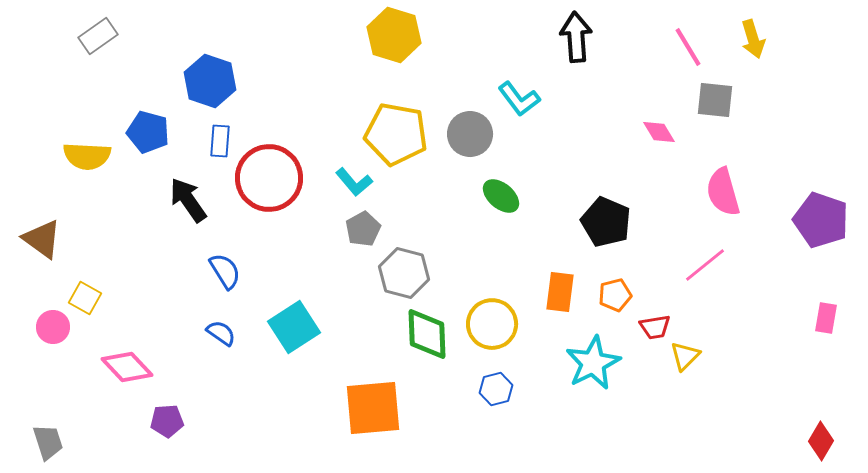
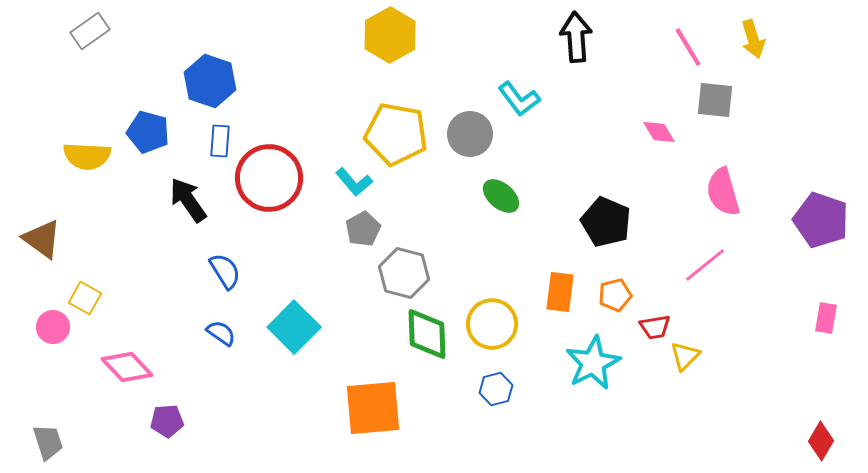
yellow hexagon at (394, 35): moved 4 px left; rotated 14 degrees clockwise
gray rectangle at (98, 36): moved 8 px left, 5 px up
cyan square at (294, 327): rotated 12 degrees counterclockwise
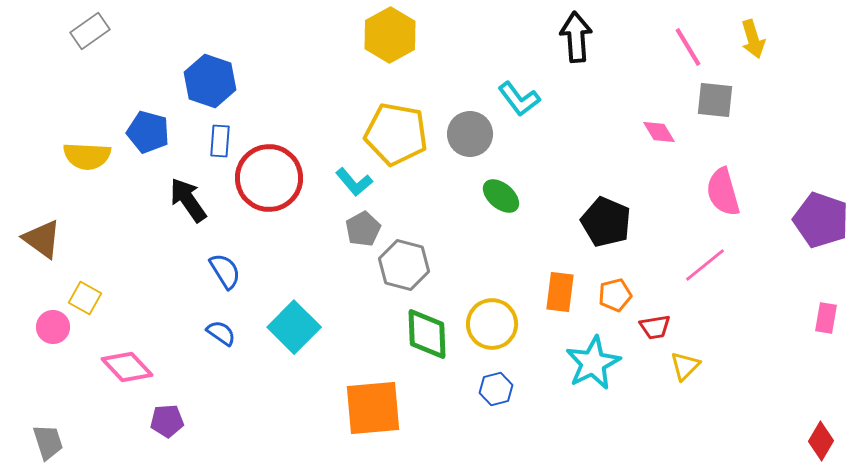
gray hexagon at (404, 273): moved 8 px up
yellow triangle at (685, 356): moved 10 px down
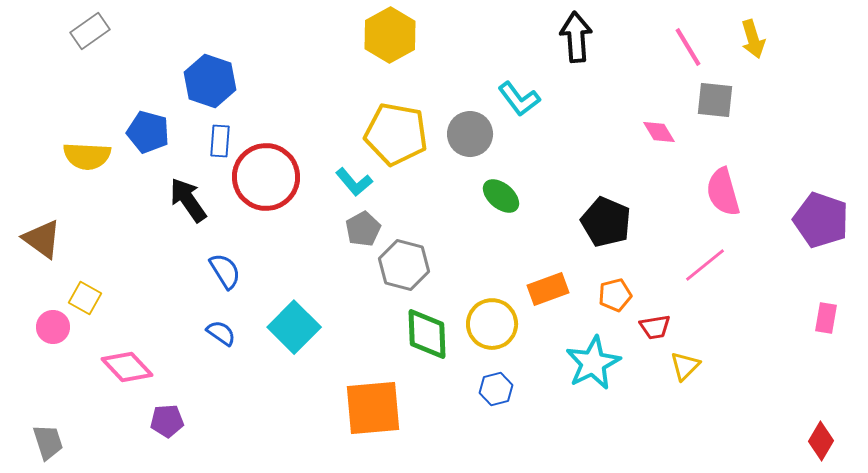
red circle at (269, 178): moved 3 px left, 1 px up
orange rectangle at (560, 292): moved 12 px left, 3 px up; rotated 63 degrees clockwise
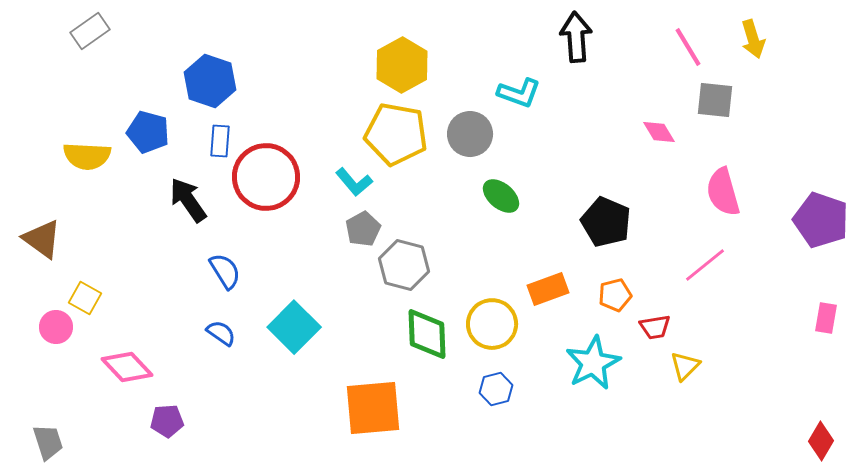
yellow hexagon at (390, 35): moved 12 px right, 30 px down
cyan L-shape at (519, 99): moved 6 px up; rotated 33 degrees counterclockwise
pink circle at (53, 327): moved 3 px right
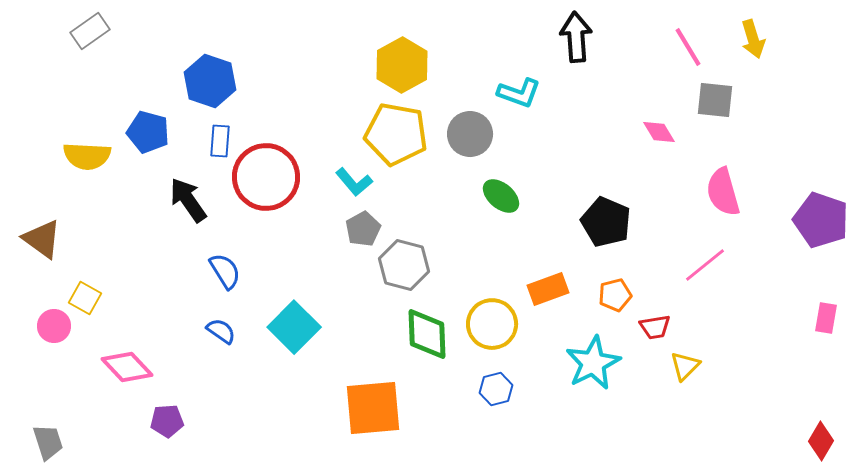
pink circle at (56, 327): moved 2 px left, 1 px up
blue semicircle at (221, 333): moved 2 px up
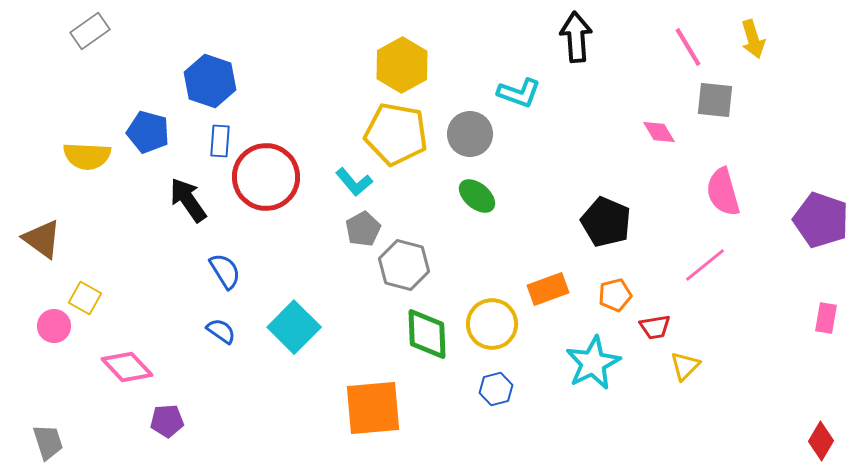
green ellipse at (501, 196): moved 24 px left
